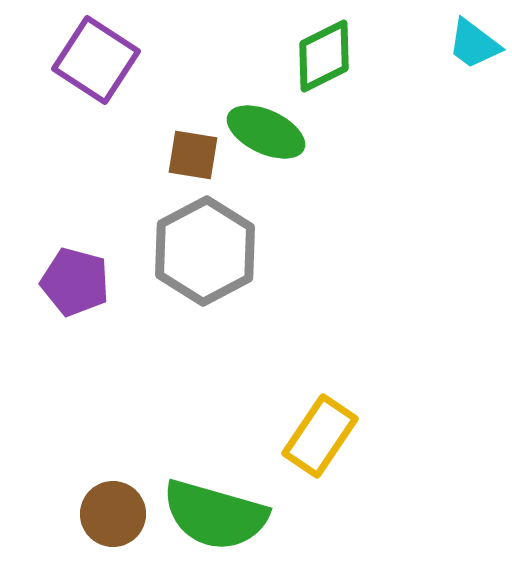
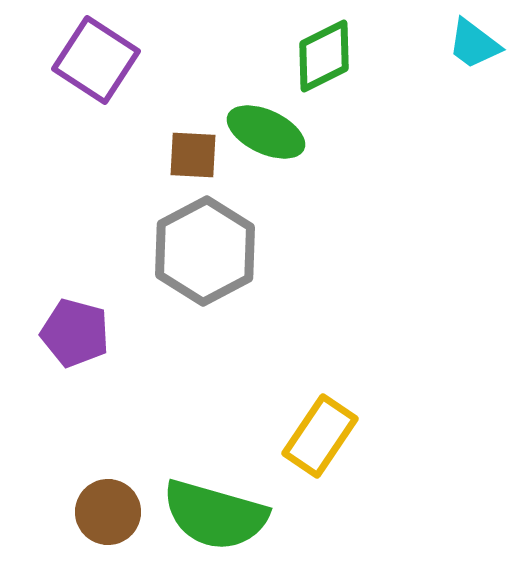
brown square: rotated 6 degrees counterclockwise
purple pentagon: moved 51 px down
brown circle: moved 5 px left, 2 px up
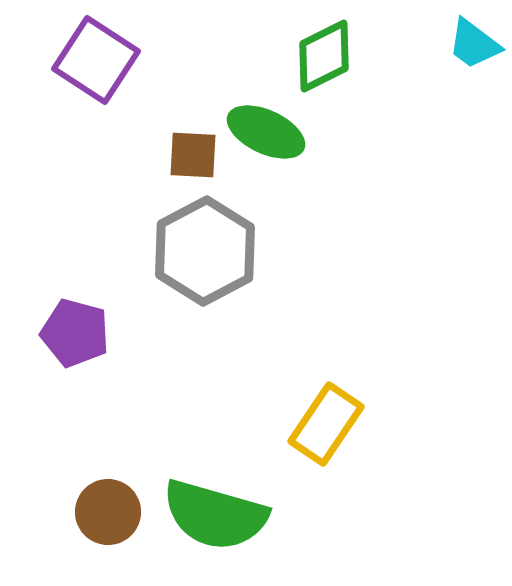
yellow rectangle: moved 6 px right, 12 px up
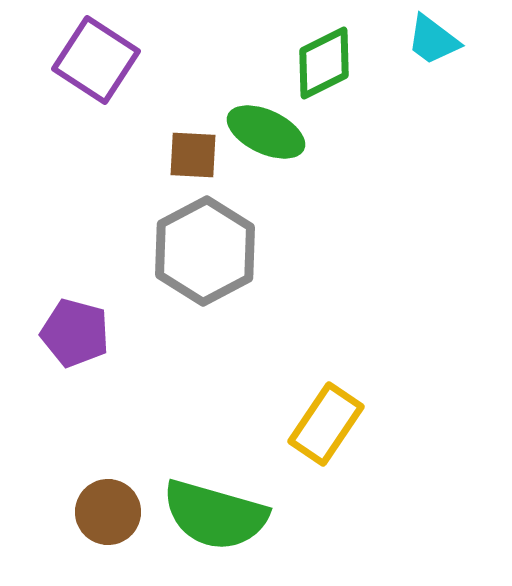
cyan trapezoid: moved 41 px left, 4 px up
green diamond: moved 7 px down
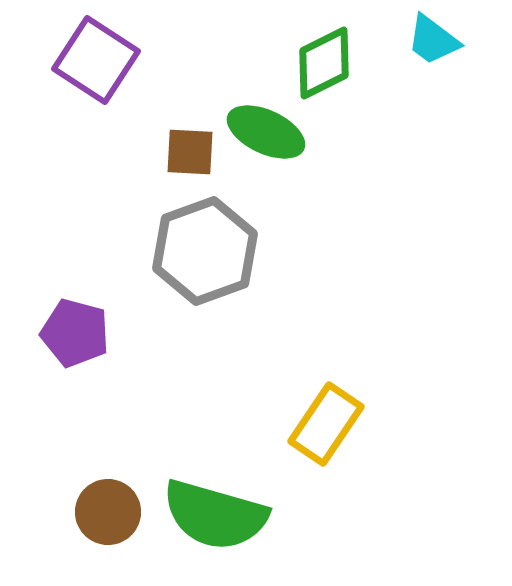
brown square: moved 3 px left, 3 px up
gray hexagon: rotated 8 degrees clockwise
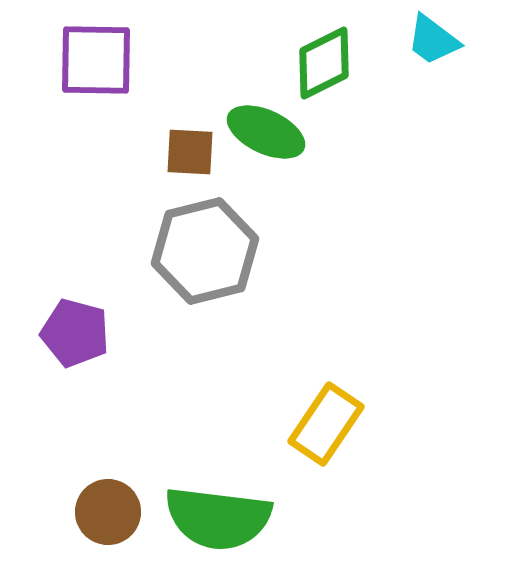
purple square: rotated 32 degrees counterclockwise
gray hexagon: rotated 6 degrees clockwise
green semicircle: moved 3 px right, 3 px down; rotated 9 degrees counterclockwise
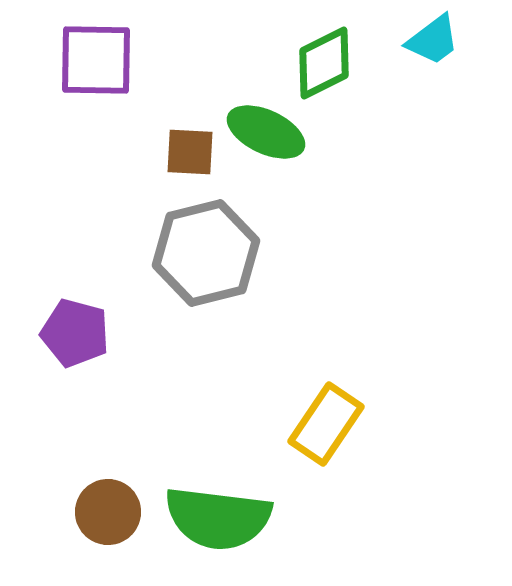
cyan trapezoid: rotated 74 degrees counterclockwise
gray hexagon: moved 1 px right, 2 px down
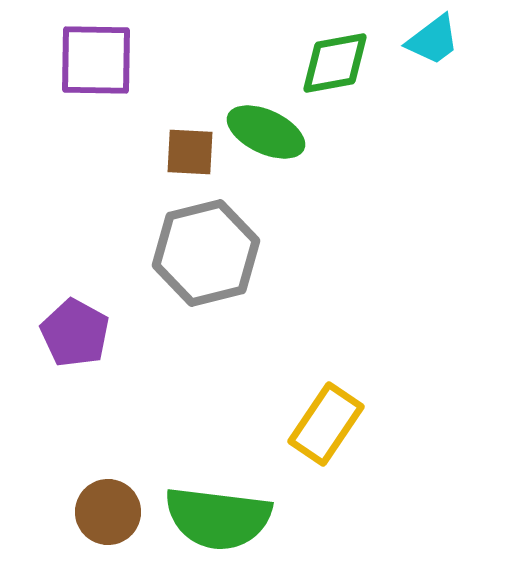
green diamond: moved 11 px right; rotated 16 degrees clockwise
purple pentagon: rotated 14 degrees clockwise
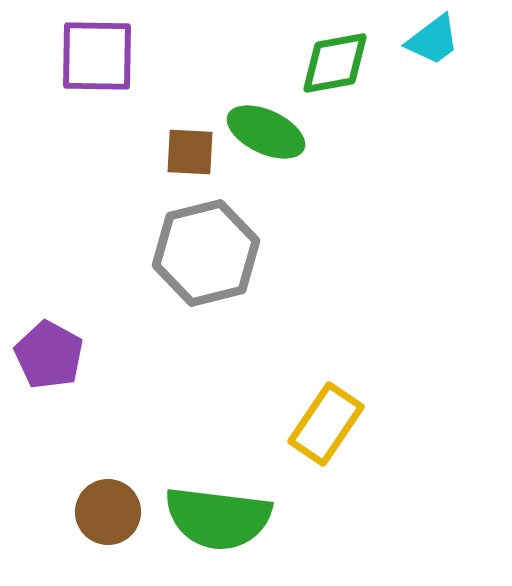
purple square: moved 1 px right, 4 px up
purple pentagon: moved 26 px left, 22 px down
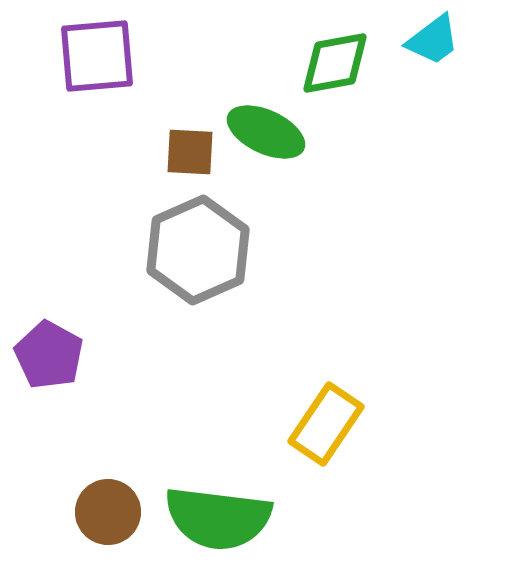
purple square: rotated 6 degrees counterclockwise
gray hexagon: moved 8 px left, 3 px up; rotated 10 degrees counterclockwise
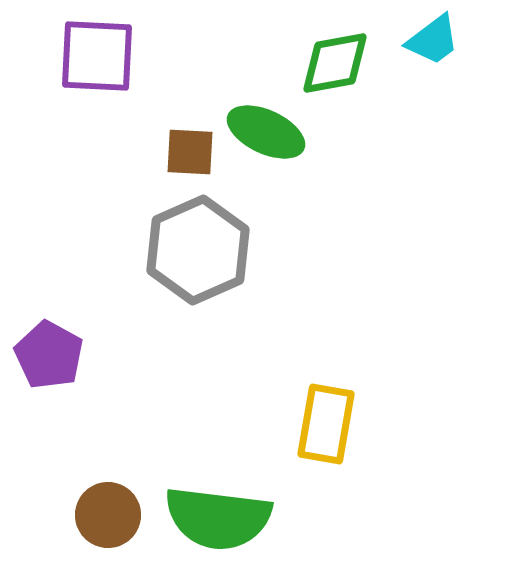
purple square: rotated 8 degrees clockwise
yellow rectangle: rotated 24 degrees counterclockwise
brown circle: moved 3 px down
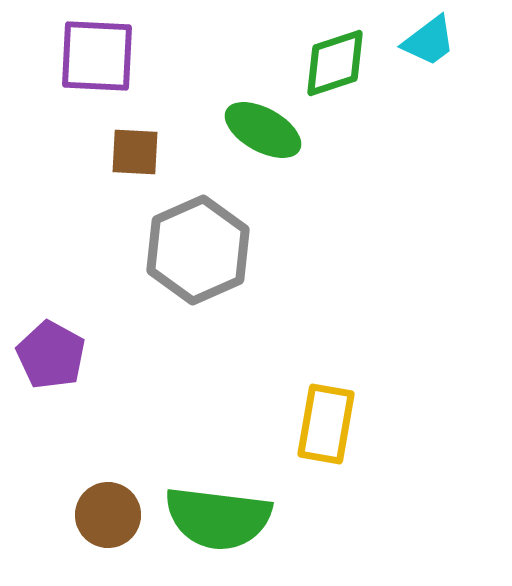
cyan trapezoid: moved 4 px left, 1 px down
green diamond: rotated 8 degrees counterclockwise
green ellipse: moved 3 px left, 2 px up; rotated 4 degrees clockwise
brown square: moved 55 px left
purple pentagon: moved 2 px right
